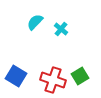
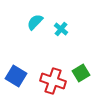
green square: moved 1 px right, 3 px up
red cross: moved 1 px down
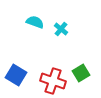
cyan semicircle: rotated 66 degrees clockwise
blue square: moved 1 px up
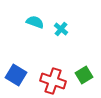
green square: moved 3 px right, 2 px down
